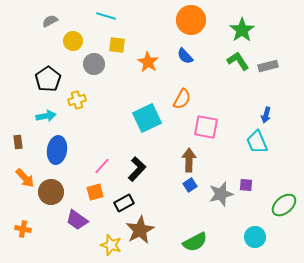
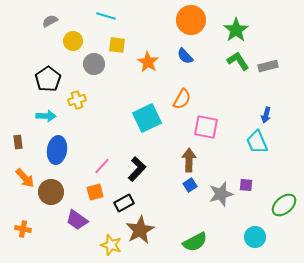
green star: moved 6 px left
cyan arrow: rotated 12 degrees clockwise
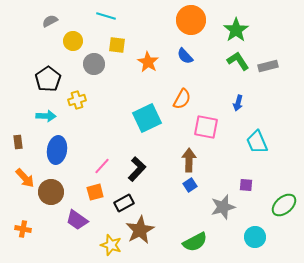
blue arrow: moved 28 px left, 12 px up
gray star: moved 2 px right, 13 px down
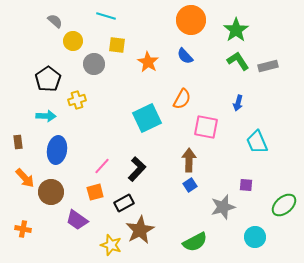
gray semicircle: moved 5 px right; rotated 70 degrees clockwise
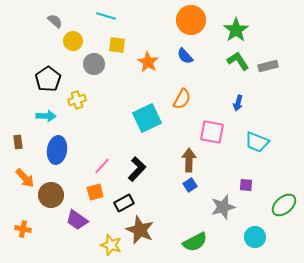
pink square: moved 6 px right, 5 px down
cyan trapezoid: rotated 45 degrees counterclockwise
brown circle: moved 3 px down
brown star: rotated 20 degrees counterclockwise
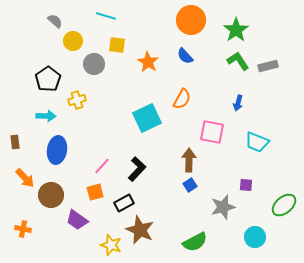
brown rectangle: moved 3 px left
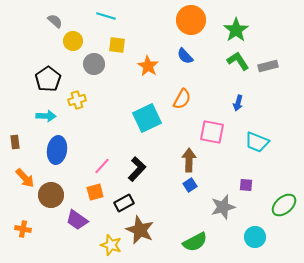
orange star: moved 4 px down
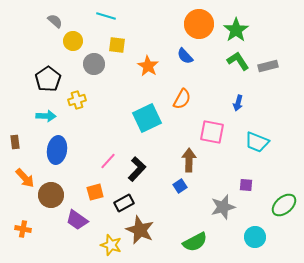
orange circle: moved 8 px right, 4 px down
pink line: moved 6 px right, 5 px up
blue square: moved 10 px left, 1 px down
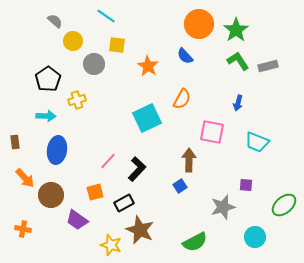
cyan line: rotated 18 degrees clockwise
